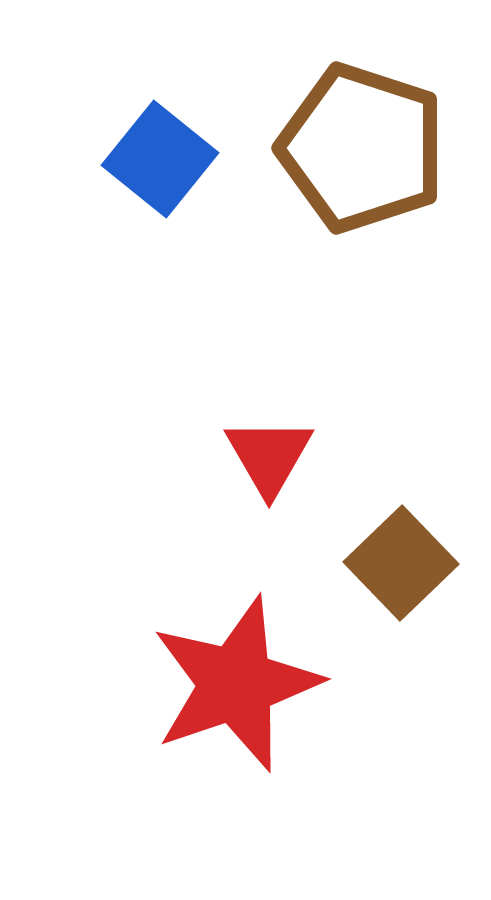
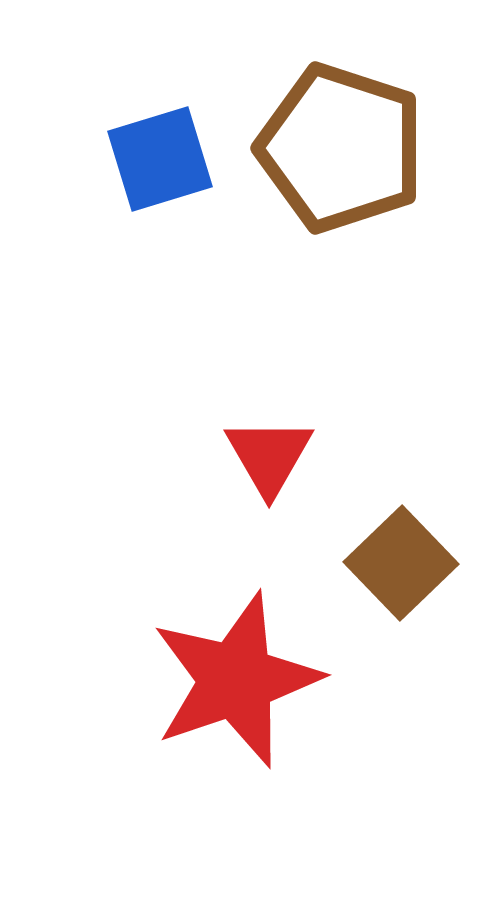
brown pentagon: moved 21 px left
blue square: rotated 34 degrees clockwise
red star: moved 4 px up
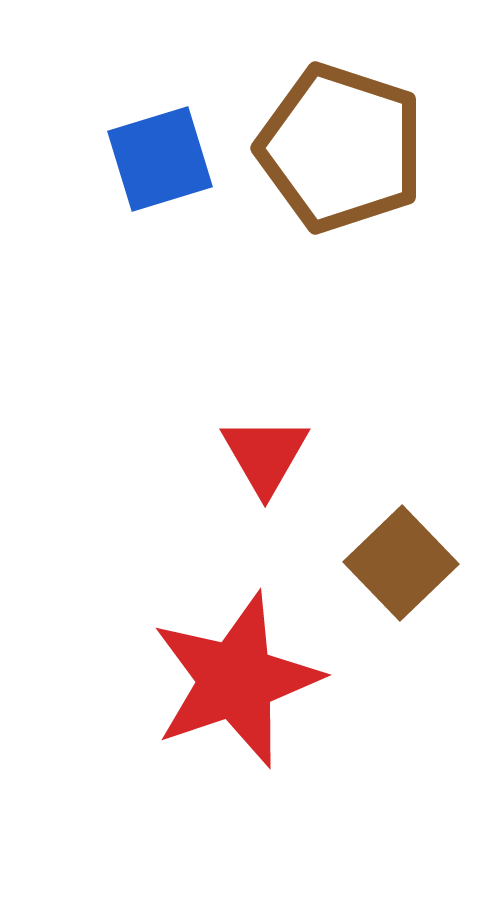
red triangle: moved 4 px left, 1 px up
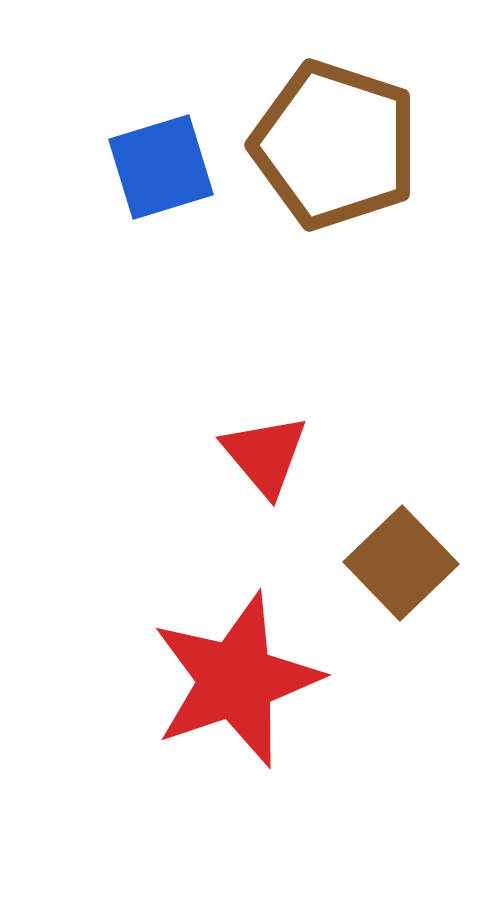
brown pentagon: moved 6 px left, 3 px up
blue square: moved 1 px right, 8 px down
red triangle: rotated 10 degrees counterclockwise
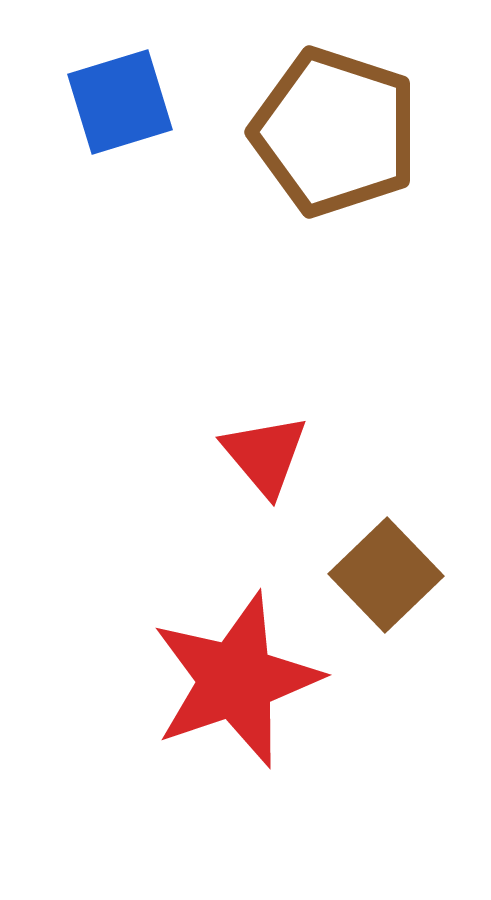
brown pentagon: moved 13 px up
blue square: moved 41 px left, 65 px up
brown square: moved 15 px left, 12 px down
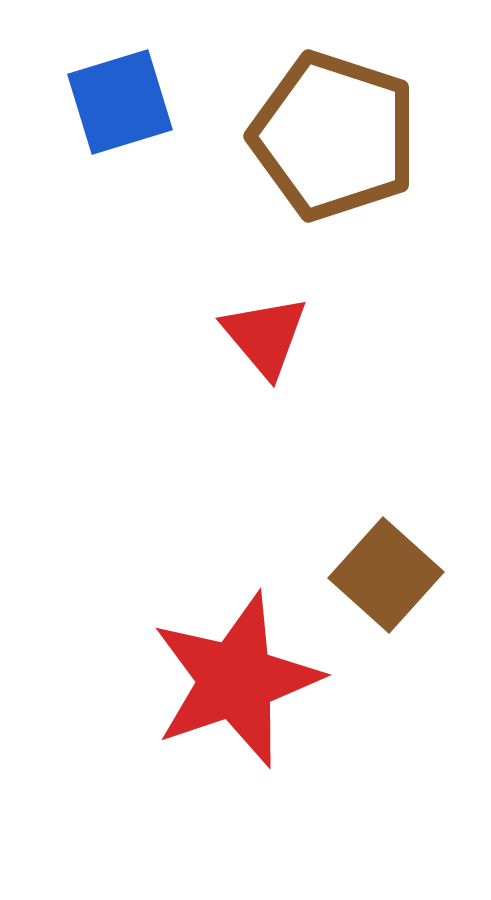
brown pentagon: moved 1 px left, 4 px down
red triangle: moved 119 px up
brown square: rotated 4 degrees counterclockwise
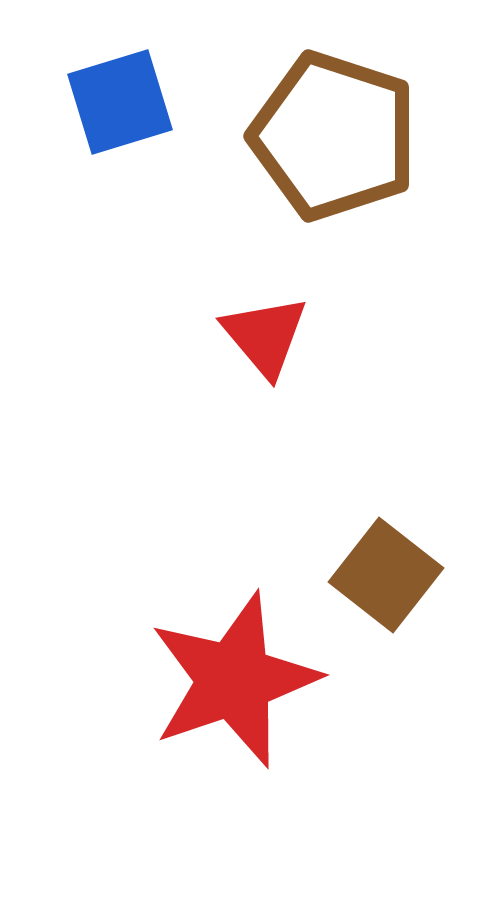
brown square: rotated 4 degrees counterclockwise
red star: moved 2 px left
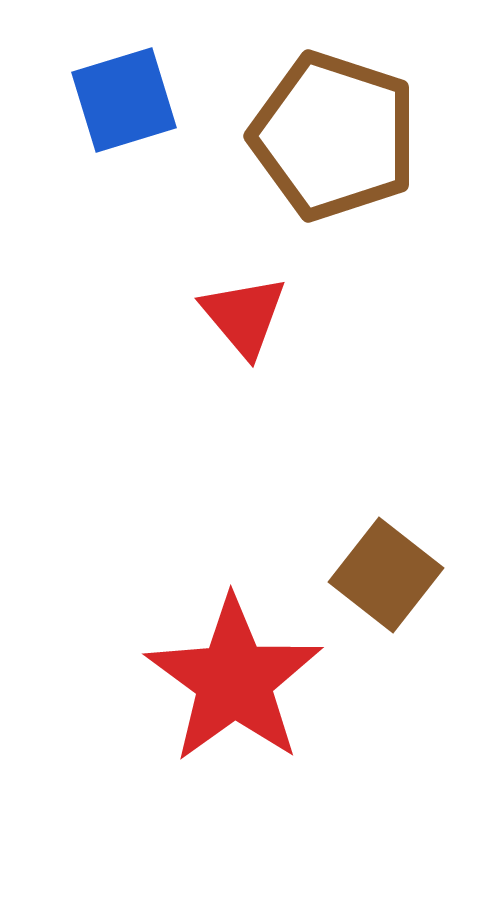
blue square: moved 4 px right, 2 px up
red triangle: moved 21 px left, 20 px up
red star: rotated 17 degrees counterclockwise
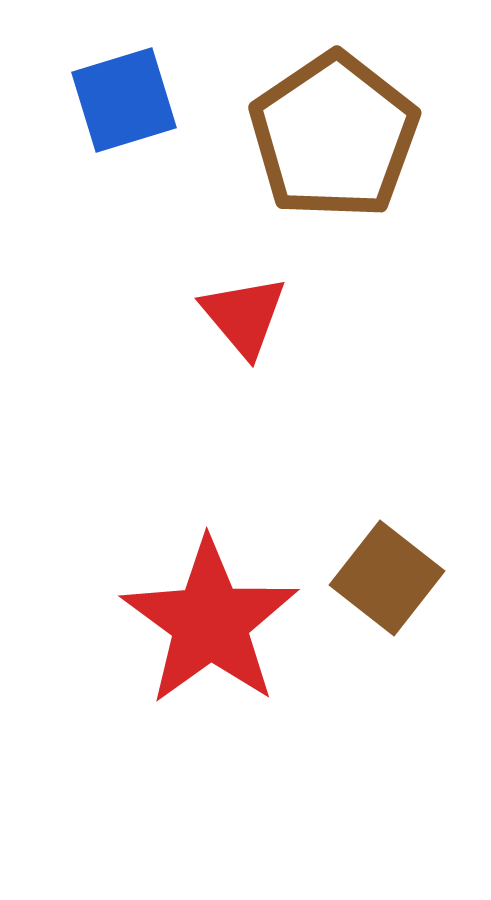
brown pentagon: rotated 20 degrees clockwise
brown square: moved 1 px right, 3 px down
red star: moved 24 px left, 58 px up
